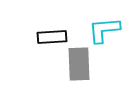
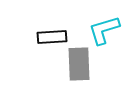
cyan L-shape: rotated 12 degrees counterclockwise
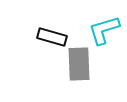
black rectangle: rotated 20 degrees clockwise
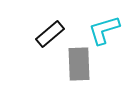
black rectangle: moved 2 px left, 3 px up; rotated 56 degrees counterclockwise
